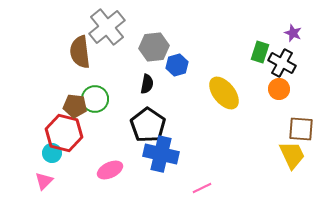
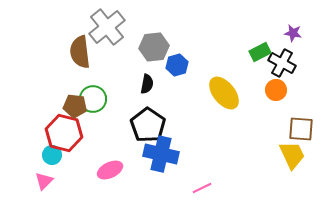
purple star: rotated 12 degrees counterclockwise
green rectangle: rotated 45 degrees clockwise
orange circle: moved 3 px left, 1 px down
green circle: moved 2 px left
cyan circle: moved 2 px down
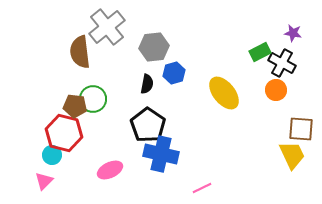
blue hexagon: moved 3 px left, 8 px down
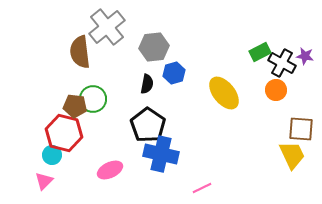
purple star: moved 12 px right, 23 px down
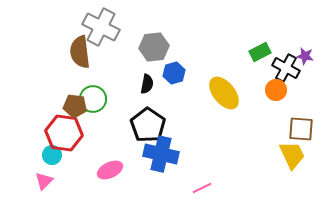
gray cross: moved 6 px left; rotated 24 degrees counterclockwise
black cross: moved 4 px right, 5 px down
red hexagon: rotated 6 degrees counterclockwise
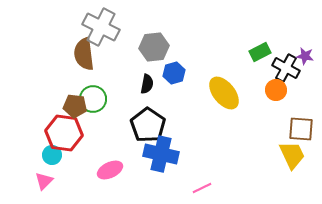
brown semicircle: moved 4 px right, 2 px down
